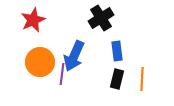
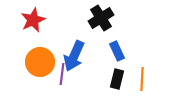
blue rectangle: rotated 18 degrees counterclockwise
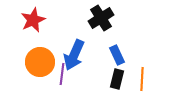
blue rectangle: moved 4 px down
blue arrow: moved 1 px up
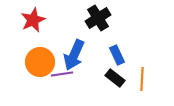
black cross: moved 3 px left
purple line: rotated 75 degrees clockwise
black rectangle: moved 2 px left, 1 px up; rotated 66 degrees counterclockwise
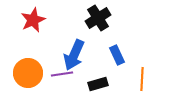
orange circle: moved 12 px left, 11 px down
black rectangle: moved 17 px left, 6 px down; rotated 54 degrees counterclockwise
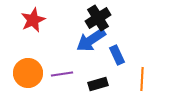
blue arrow: moved 17 px right, 15 px up; rotated 32 degrees clockwise
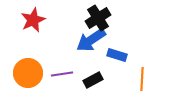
blue rectangle: rotated 48 degrees counterclockwise
black rectangle: moved 5 px left, 4 px up; rotated 12 degrees counterclockwise
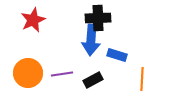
black cross: rotated 30 degrees clockwise
blue arrow: rotated 52 degrees counterclockwise
